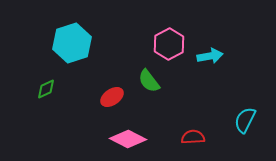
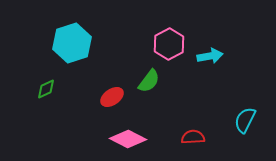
green semicircle: rotated 105 degrees counterclockwise
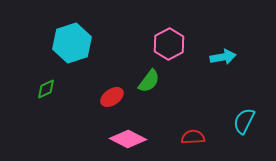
cyan arrow: moved 13 px right, 1 px down
cyan semicircle: moved 1 px left, 1 px down
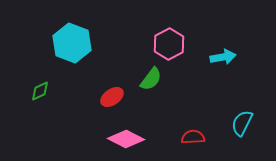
cyan hexagon: rotated 21 degrees counterclockwise
green semicircle: moved 2 px right, 2 px up
green diamond: moved 6 px left, 2 px down
cyan semicircle: moved 2 px left, 2 px down
pink diamond: moved 2 px left
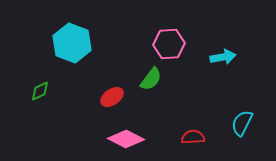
pink hexagon: rotated 24 degrees clockwise
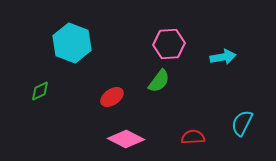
green semicircle: moved 8 px right, 2 px down
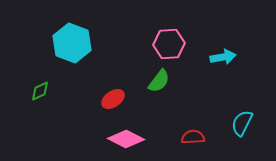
red ellipse: moved 1 px right, 2 px down
